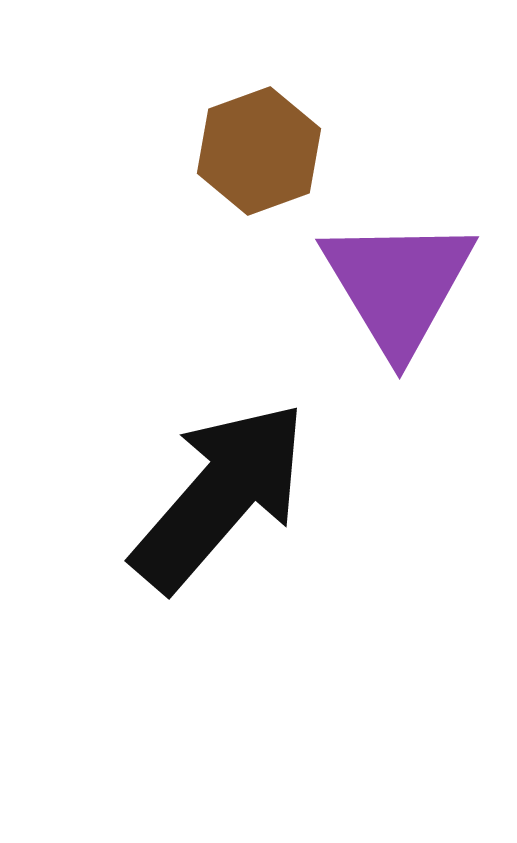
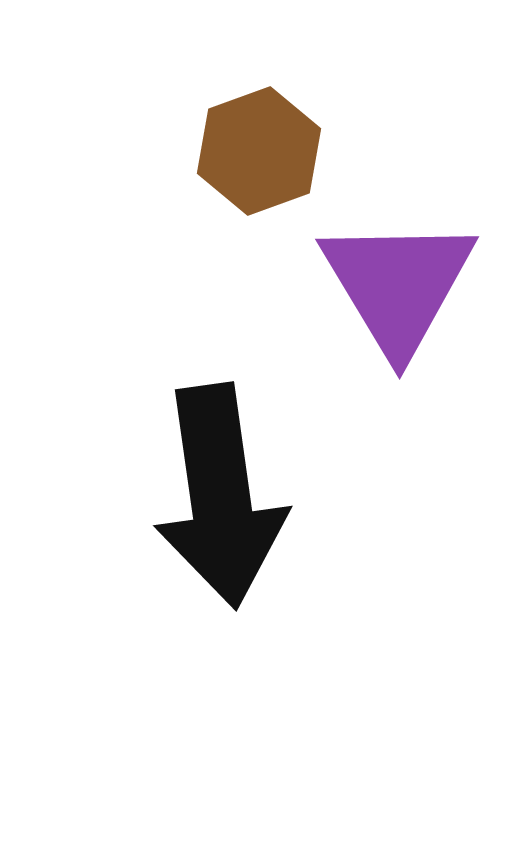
black arrow: rotated 131 degrees clockwise
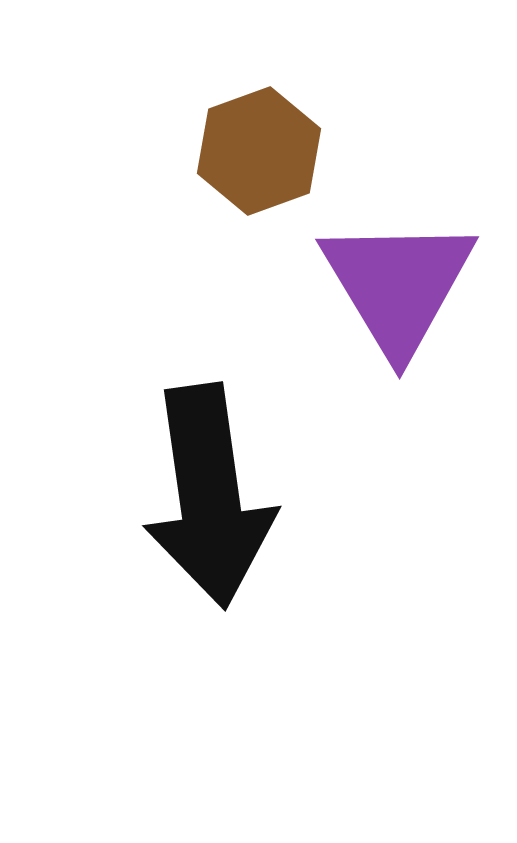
black arrow: moved 11 px left
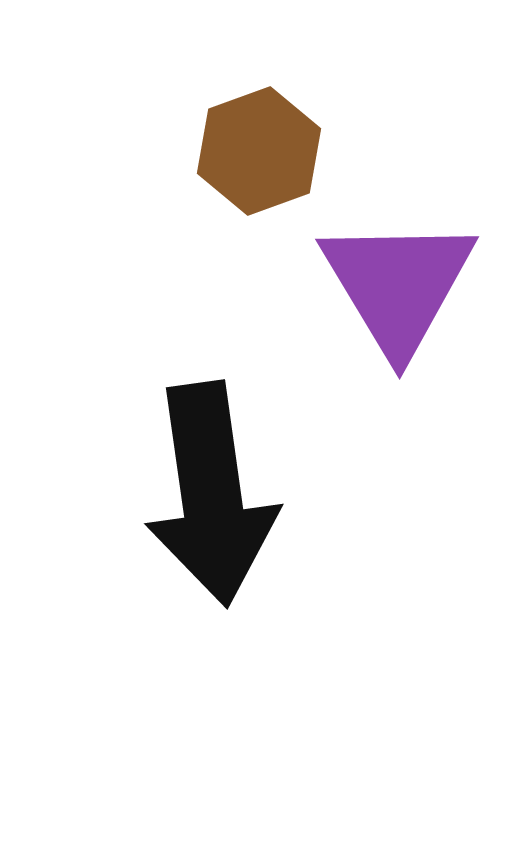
black arrow: moved 2 px right, 2 px up
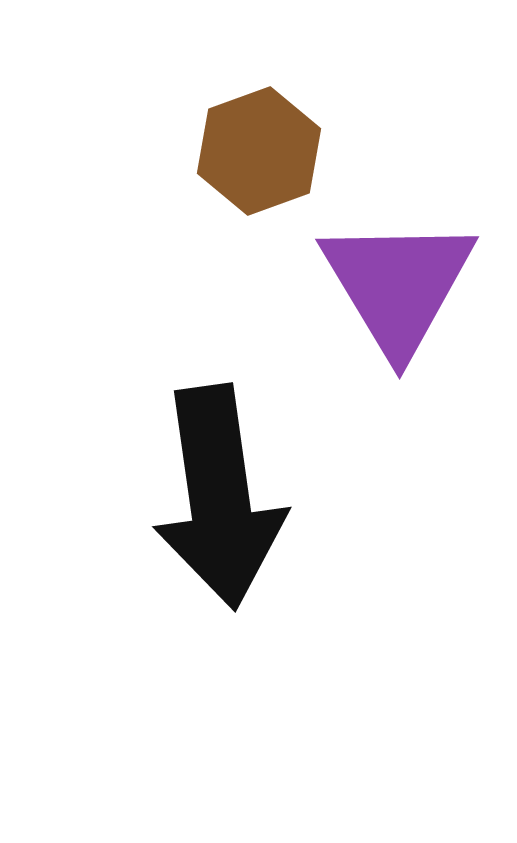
black arrow: moved 8 px right, 3 px down
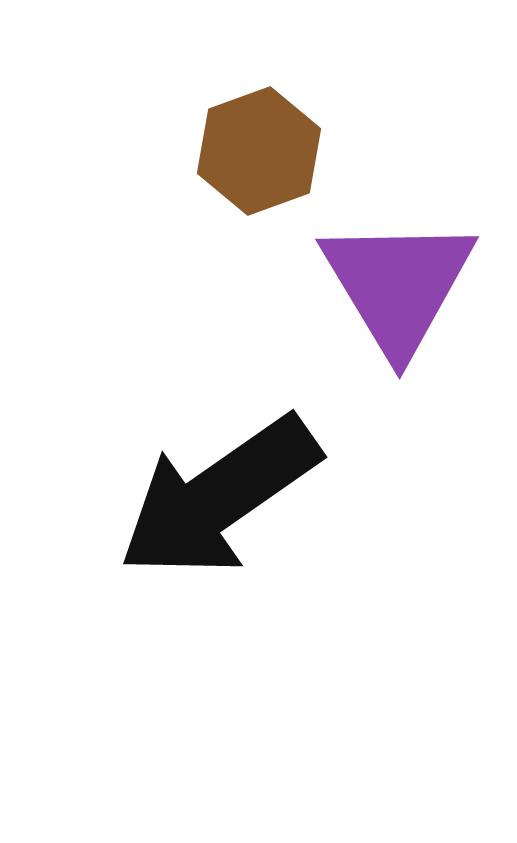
black arrow: rotated 63 degrees clockwise
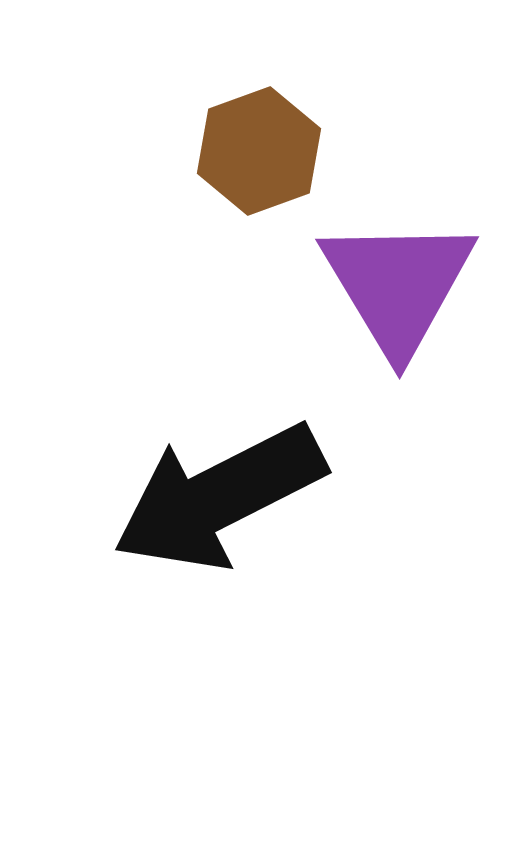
black arrow: rotated 8 degrees clockwise
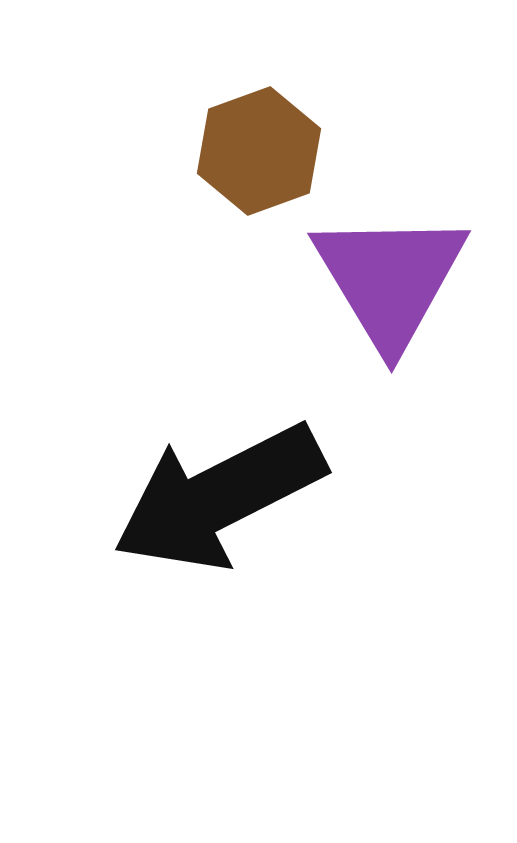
purple triangle: moved 8 px left, 6 px up
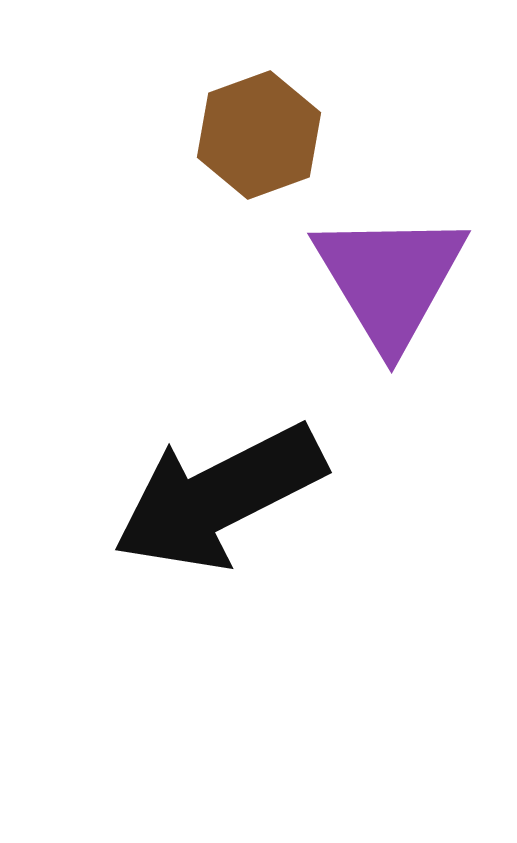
brown hexagon: moved 16 px up
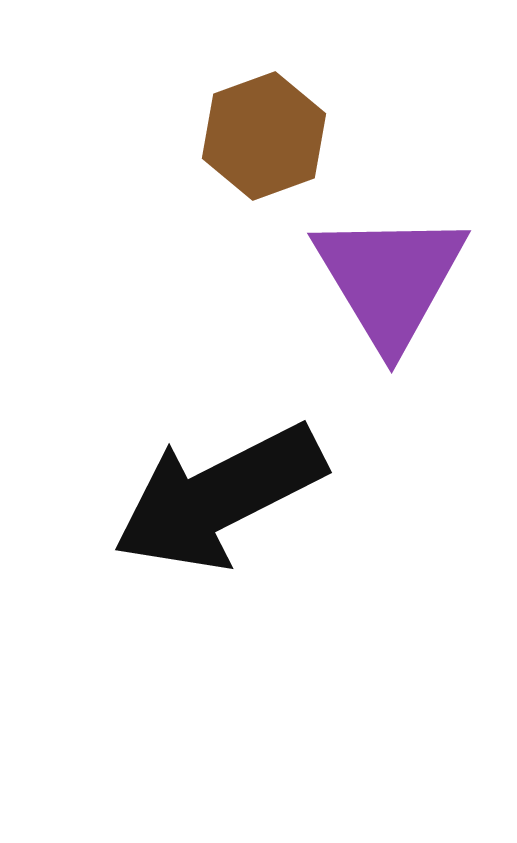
brown hexagon: moved 5 px right, 1 px down
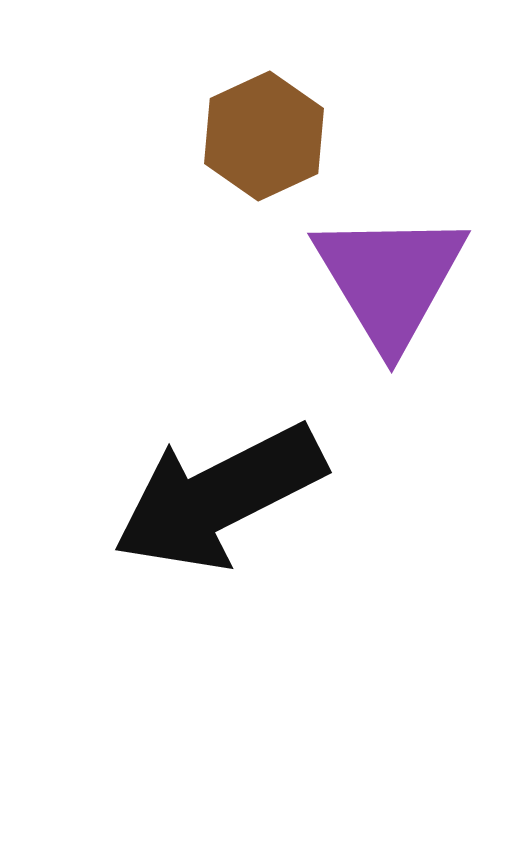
brown hexagon: rotated 5 degrees counterclockwise
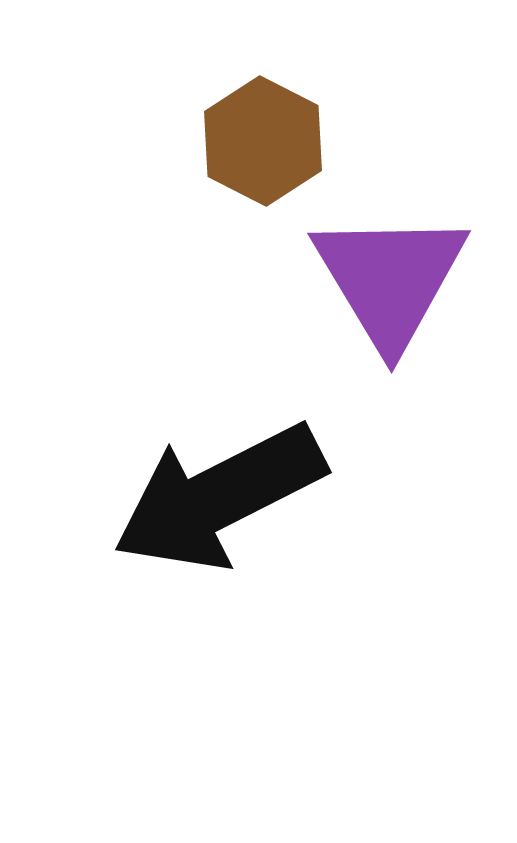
brown hexagon: moved 1 px left, 5 px down; rotated 8 degrees counterclockwise
